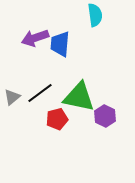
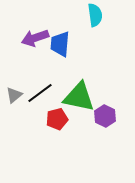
gray triangle: moved 2 px right, 2 px up
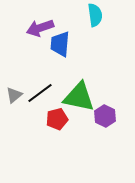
purple arrow: moved 5 px right, 10 px up
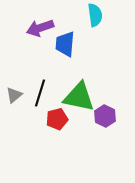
blue trapezoid: moved 5 px right
black line: rotated 36 degrees counterclockwise
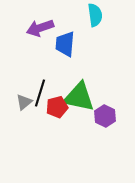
gray triangle: moved 10 px right, 7 px down
red pentagon: moved 12 px up
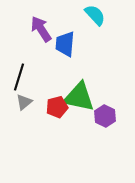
cyan semicircle: rotated 35 degrees counterclockwise
purple arrow: moved 1 px right, 1 px down; rotated 76 degrees clockwise
black line: moved 21 px left, 16 px up
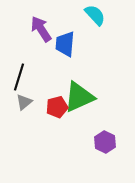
green triangle: rotated 36 degrees counterclockwise
purple hexagon: moved 26 px down
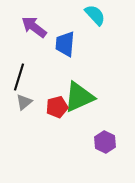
purple arrow: moved 7 px left, 2 px up; rotated 20 degrees counterclockwise
